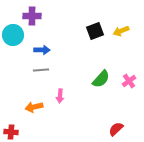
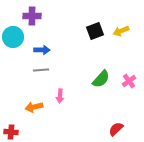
cyan circle: moved 2 px down
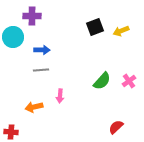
black square: moved 4 px up
green semicircle: moved 1 px right, 2 px down
red semicircle: moved 2 px up
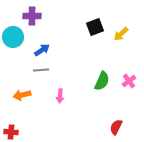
yellow arrow: moved 3 px down; rotated 21 degrees counterclockwise
blue arrow: rotated 35 degrees counterclockwise
green semicircle: rotated 18 degrees counterclockwise
orange arrow: moved 12 px left, 12 px up
red semicircle: rotated 21 degrees counterclockwise
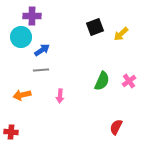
cyan circle: moved 8 px right
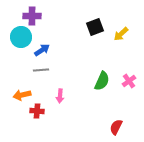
red cross: moved 26 px right, 21 px up
